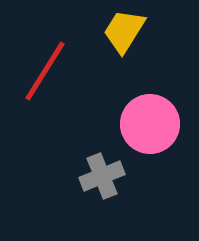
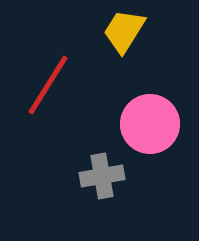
red line: moved 3 px right, 14 px down
gray cross: rotated 12 degrees clockwise
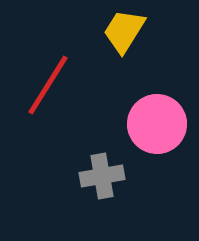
pink circle: moved 7 px right
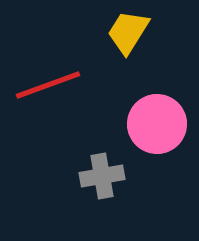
yellow trapezoid: moved 4 px right, 1 px down
red line: rotated 38 degrees clockwise
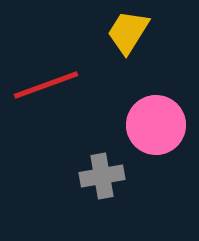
red line: moved 2 px left
pink circle: moved 1 px left, 1 px down
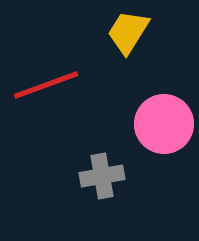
pink circle: moved 8 px right, 1 px up
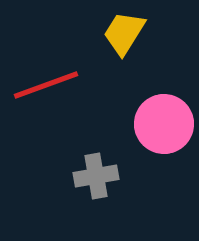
yellow trapezoid: moved 4 px left, 1 px down
gray cross: moved 6 px left
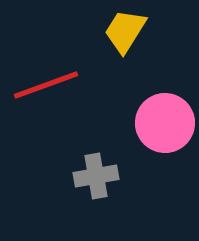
yellow trapezoid: moved 1 px right, 2 px up
pink circle: moved 1 px right, 1 px up
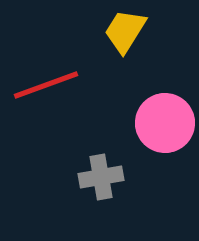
gray cross: moved 5 px right, 1 px down
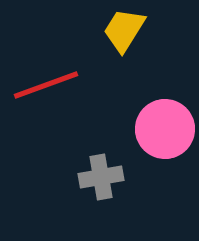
yellow trapezoid: moved 1 px left, 1 px up
pink circle: moved 6 px down
